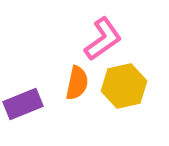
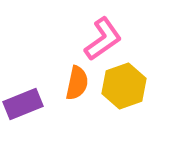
yellow hexagon: rotated 6 degrees counterclockwise
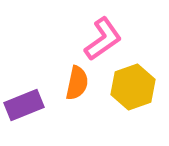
yellow hexagon: moved 9 px right, 1 px down
purple rectangle: moved 1 px right, 1 px down
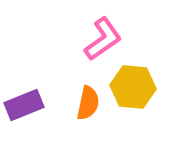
orange semicircle: moved 11 px right, 20 px down
yellow hexagon: rotated 24 degrees clockwise
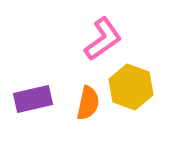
yellow hexagon: moved 2 px left; rotated 15 degrees clockwise
purple rectangle: moved 9 px right, 6 px up; rotated 9 degrees clockwise
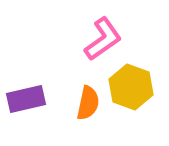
purple rectangle: moved 7 px left
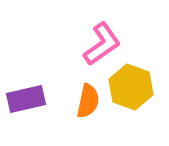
pink L-shape: moved 1 px left, 5 px down
orange semicircle: moved 2 px up
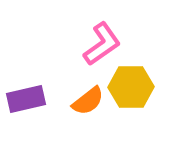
yellow hexagon: rotated 21 degrees counterclockwise
orange semicircle: rotated 40 degrees clockwise
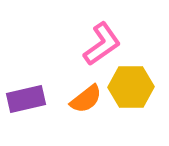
orange semicircle: moved 2 px left, 2 px up
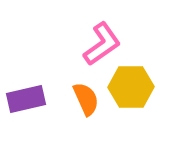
orange semicircle: rotated 76 degrees counterclockwise
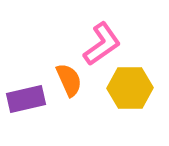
yellow hexagon: moved 1 px left, 1 px down
orange semicircle: moved 17 px left, 19 px up
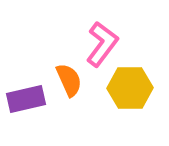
pink L-shape: rotated 18 degrees counterclockwise
